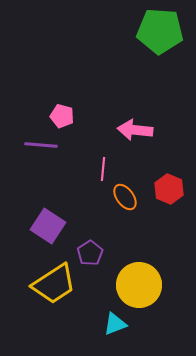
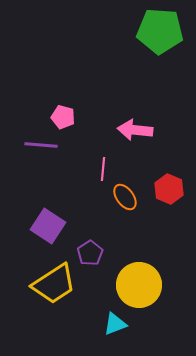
pink pentagon: moved 1 px right, 1 px down
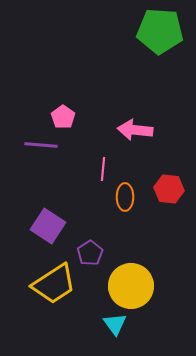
pink pentagon: rotated 20 degrees clockwise
red hexagon: rotated 16 degrees counterclockwise
orange ellipse: rotated 36 degrees clockwise
yellow circle: moved 8 px left, 1 px down
cyan triangle: rotated 45 degrees counterclockwise
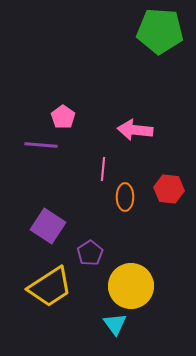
yellow trapezoid: moved 4 px left, 3 px down
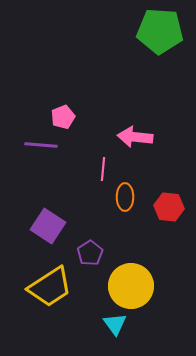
pink pentagon: rotated 15 degrees clockwise
pink arrow: moved 7 px down
red hexagon: moved 18 px down
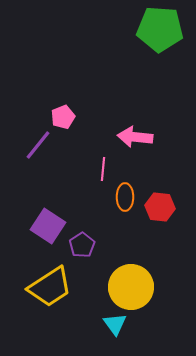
green pentagon: moved 2 px up
purple line: moved 3 px left; rotated 56 degrees counterclockwise
red hexagon: moved 9 px left
purple pentagon: moved 8 px left, 8 px up
yellow circle: moved 1 px down
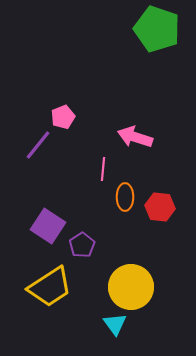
green pentagon: moved 3 px left; rotated 15 degrees clockwise
pink arrow: rotated 12 degrees clockwise
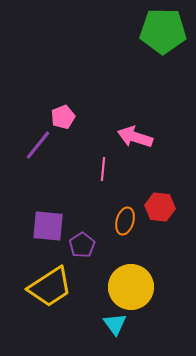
green pentagon: moved 6 px right, 2 px down; rotated 18 degrees counterclockwise
orange ellipse: moved 24 px down; rotated 16 degrees clockwise
purple square: rotated 28 degrees counterclockwise
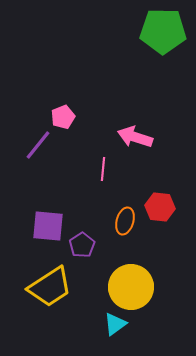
cyan triangle: rotated 30 degrees clockwise
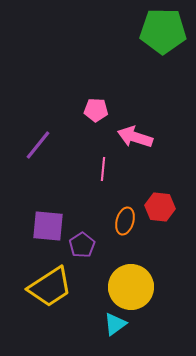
pink pentagon: moved 33 px right, 7 px up; rotated 25 degrees clockwise
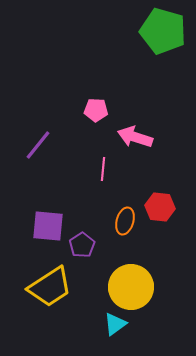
green pentagon: rotated 15 degrees clockwise
